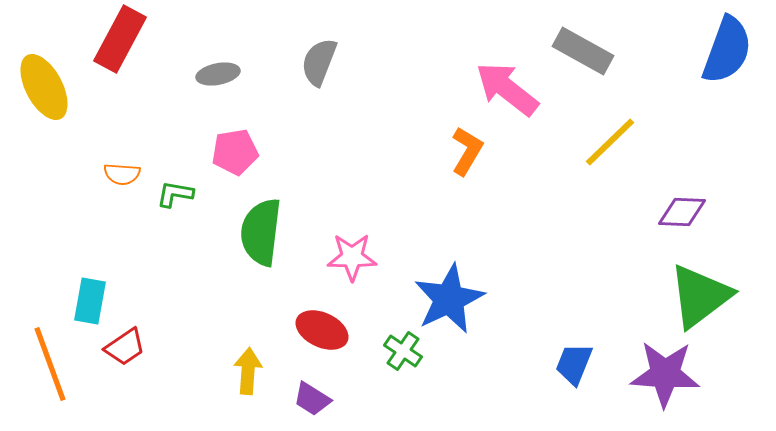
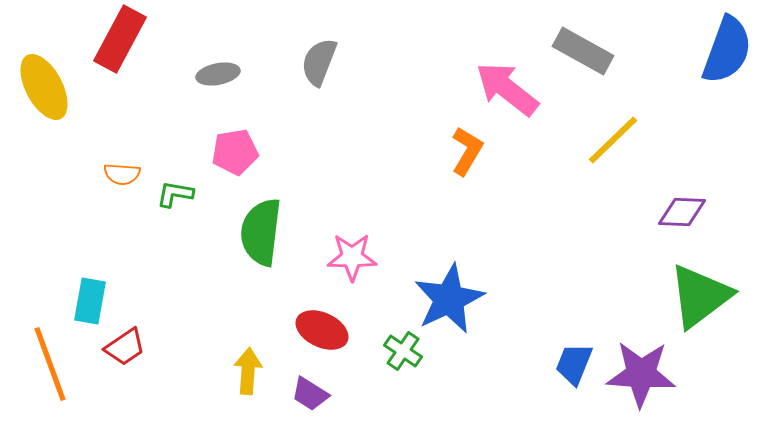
yellow line: moved 3 px right, 2 px up
purple star: moved 24 px left
purple trapezoid: moved 2 px left, 5 px up
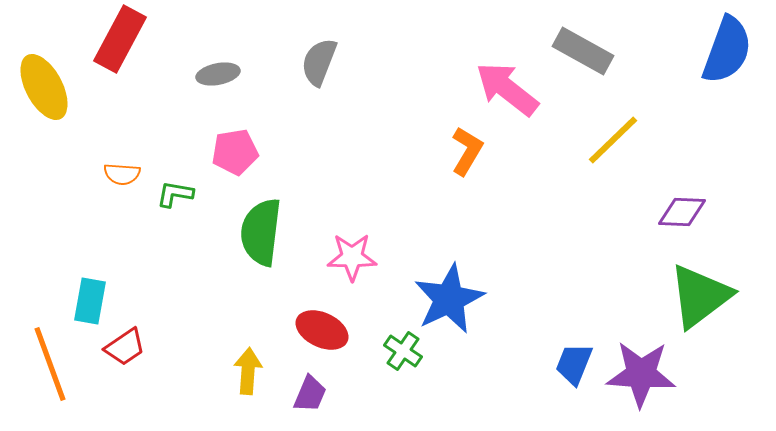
purple trapezoid: rotated 99 degrees counterclockwise
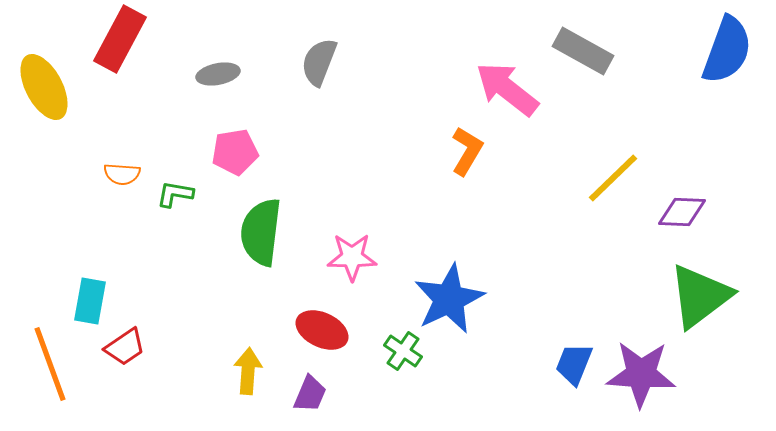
yellow line: moved 38 px down
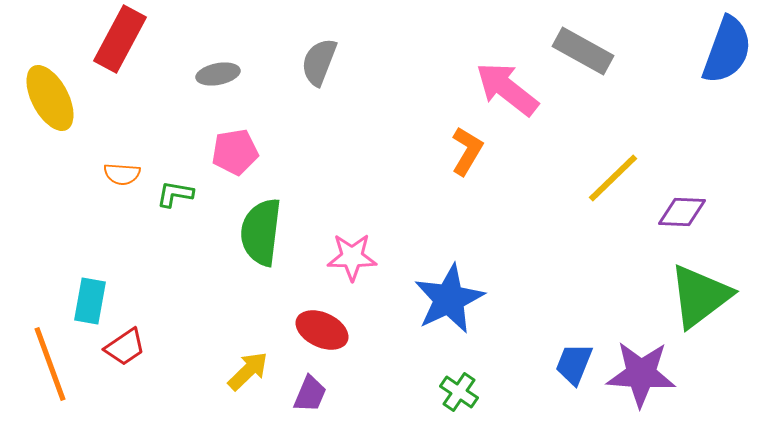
yellow ellipse: moved 6 px right, 11 px down
green cross: moved 56 px right, 41 px down
yellow arrow: rotated 42 degrees clockwise
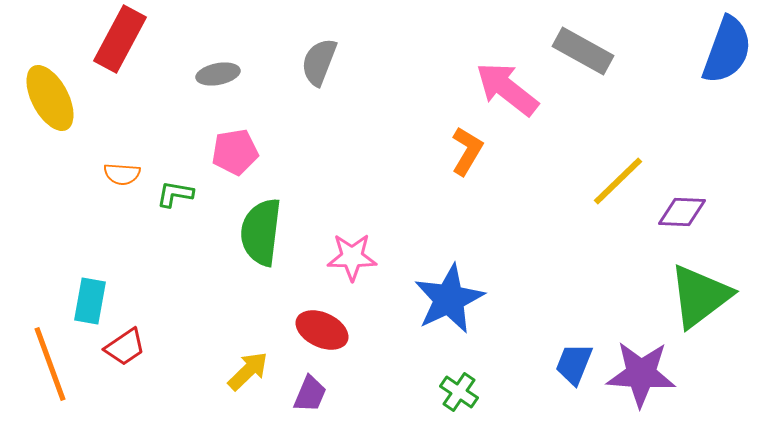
yellow line: moved 5 px right, 3 px down
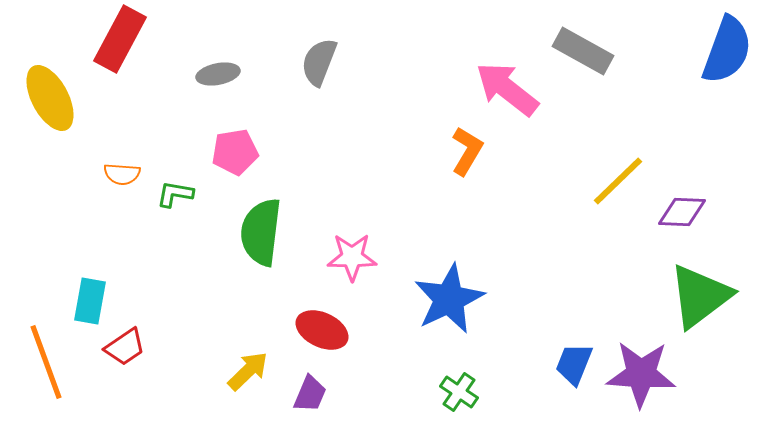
orange line: moved 4 px left, 2 px up
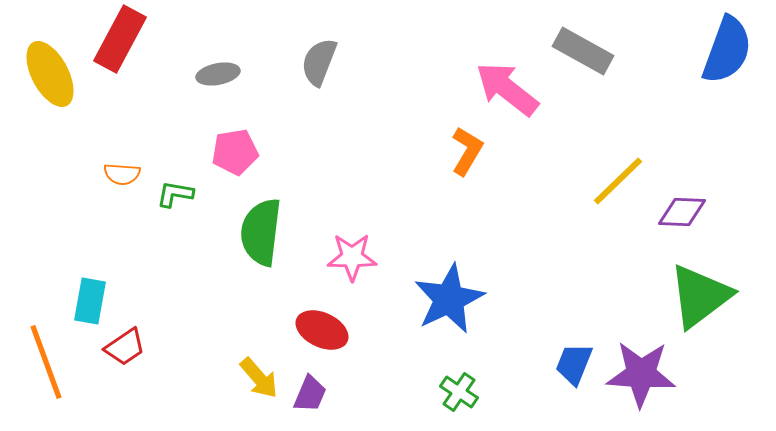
yellow ellipse: moved 24 px up
yellow arrow: moved 11 px right, 7 px down; rotated 93 degrees clockwise
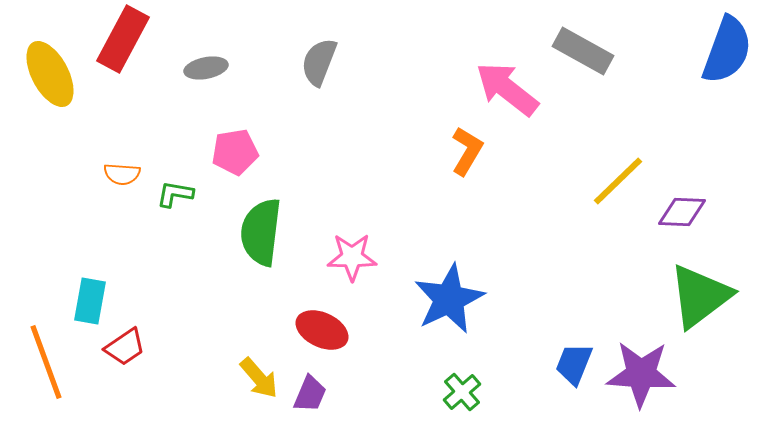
red rectangle: moved 3 px right
gray ellipse: moved 12 px left, 6 px up
green cross: moved 3 px right; rotated 15 degrees clockwise
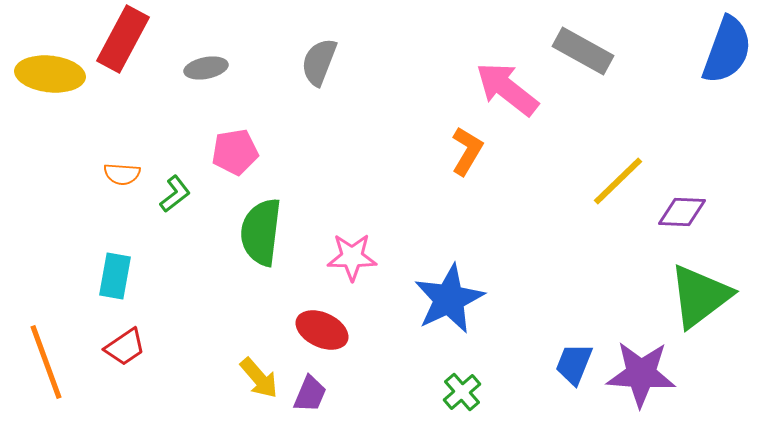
yellow ellipse: rotated 56 degrees counterclockwise
green L-shape: rotated 132 degrees clockwise
cyan rectangle: moved 25 px right, 25 px up
